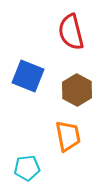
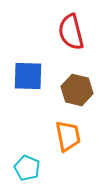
blue square: rotated 20 degrees counterclockwise
brown hexagon: rotated 16 degrees counterclockwise
cyan pentagon: rotated 30 degrees clockwise
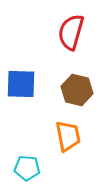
red semicircle: rotated 30 degrees clockwise
blue square: moved 7 px left, 8 px down
cyan pentagon: rotated 20 degrees counterclockwise
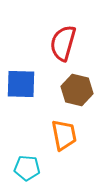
red semicircle: moved 8 px left, 11 px down
orange trapezoid: moved 4 px left, 1 px up
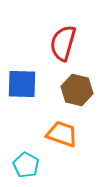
blue square: moved 1 px right
orange trapezoid: moved 2 px left, 1 px up; rotated 60 degrees counterclockwise
cyan pentagon: moved 1 px left, 3 px up; rotated 25 degrees clockwise
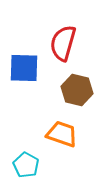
blue square: moved 2 px right, 16 px up
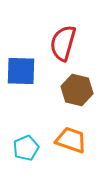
blue square: moved 3 px left, 3 px down
orange trapezoid: moved 9 px right, 6 px down
cyan pentagon: moved 17 px up; rotated 20 degrees clockwise
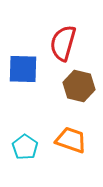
blue square: moved 2 px right, 2 px up
brown hexagon: moved 2 px right, 4 px up
cyan pentagon: moved 1 px left, 1 px up; rotated 15 degrees counterclockwise
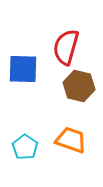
red semicircle: moved 3 px right, 4 px down
